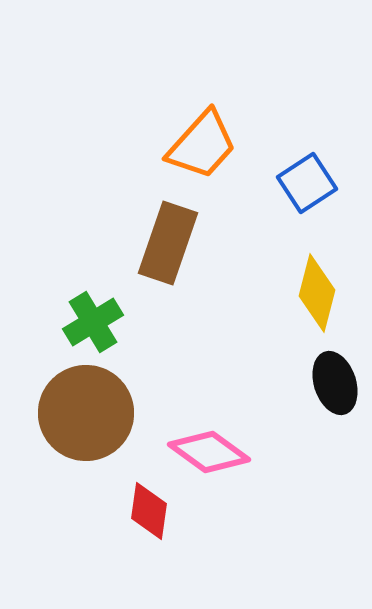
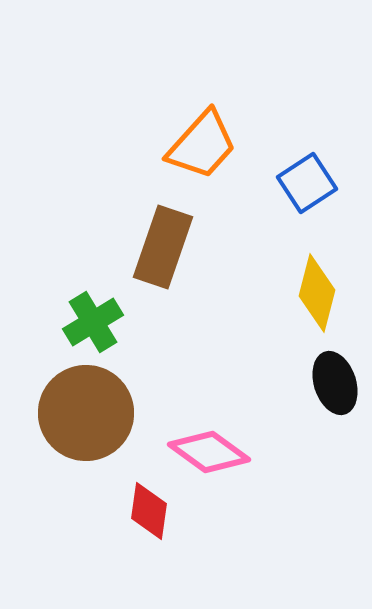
brown rectangle: moved 5 px left, 4 px down
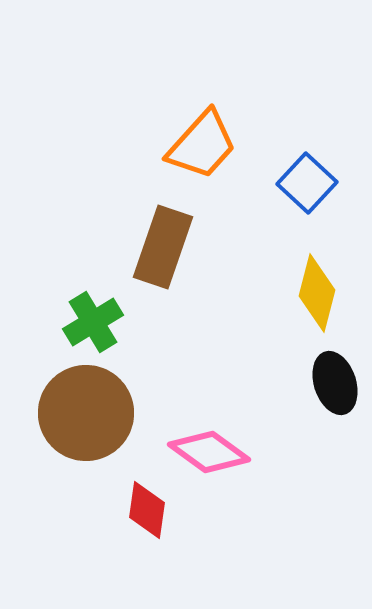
blue square: rotated 14 degrees counterclockwise
red diamond: moved 2 px left, 1 px up
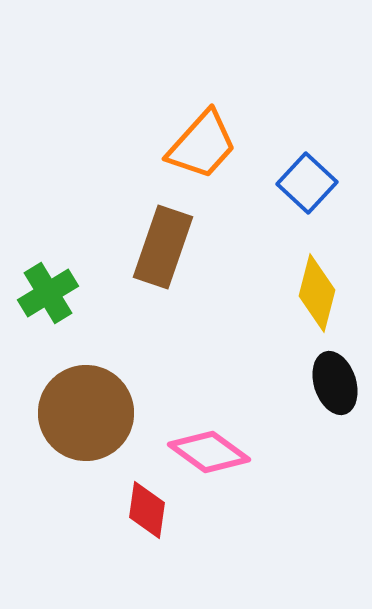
green cross: moved 45 px left, 29 px up
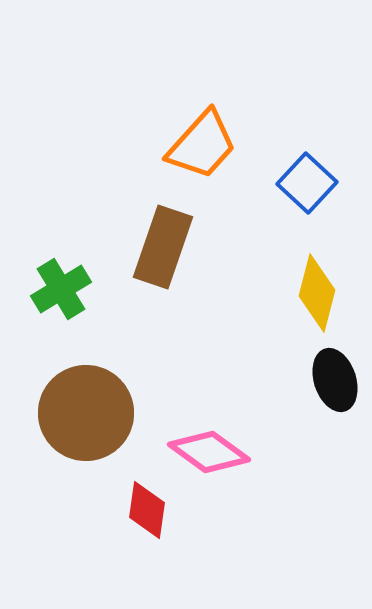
green cross: moved 13 px right, 4 px up
black ellipse: moved 3 px up
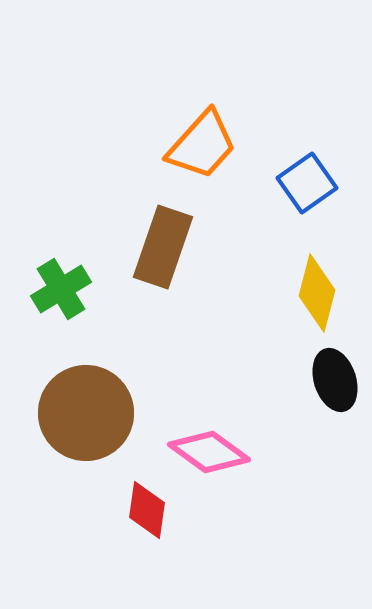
blue square: rotated 12 degrees clockwise
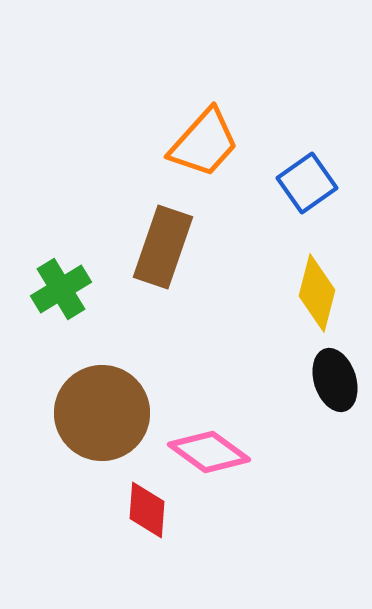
orange trapezoid: moved 2 px right, 2 px up
brown circle: moved 16 px right
red diamond: rotated 4 degrees counterclockwise
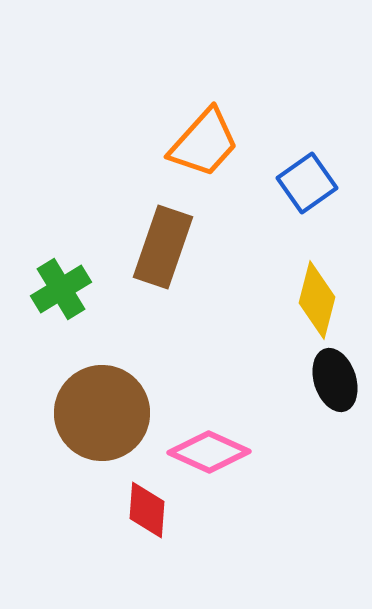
yellow diamond: moved 7 px down
pink diamond: rotated 12 degrees counterclockwise
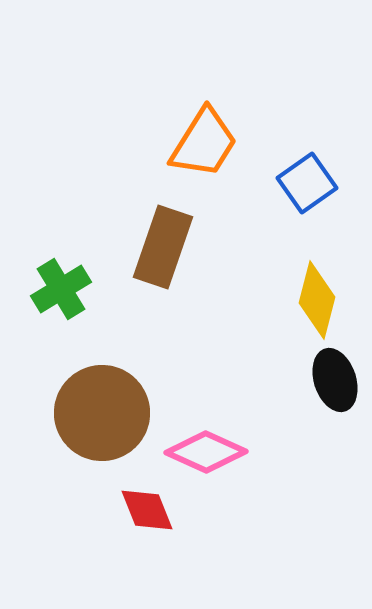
orange trapezoid: rotated 10 degrees counterclockwise
pink diamond: moved 3 px left
red diamond: rotated 26 degrees counterclockwise
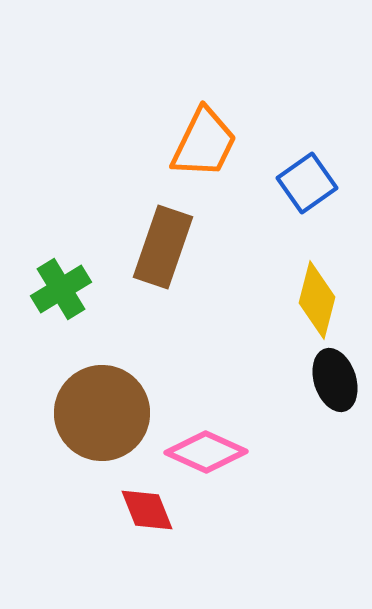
orange trapezoid: rotated 6 degrees counterclockwise
